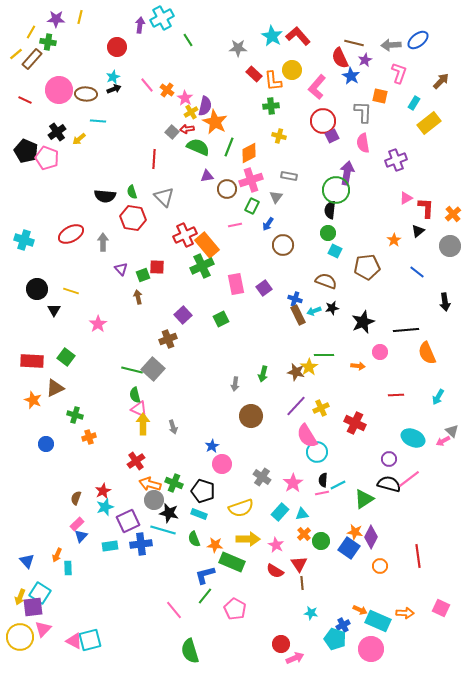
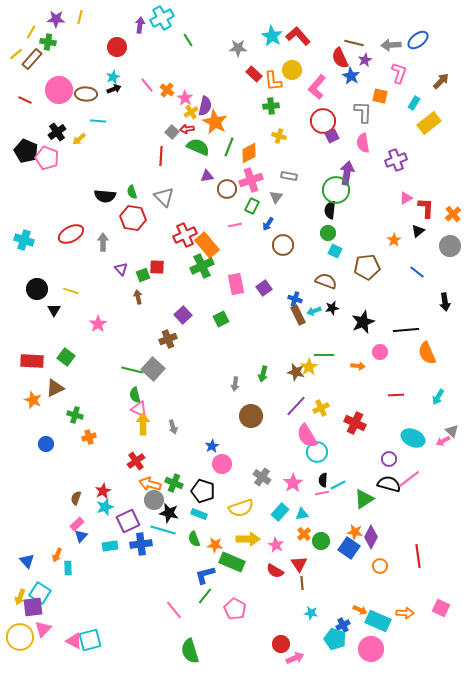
red line at (154, 159): moved 7 px right, 3 px up
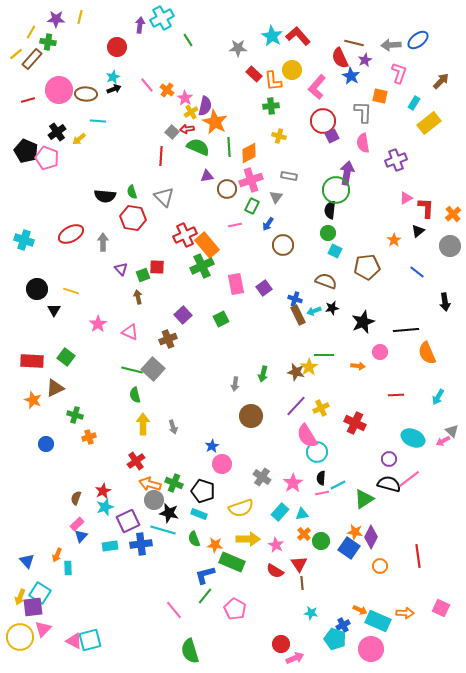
red line at (25, 100): moved 3 px right; rotated 40 degrees counterclockwise
green line at (229, 147): rotated 24 degrees counterclockwise
pink triangle at (139, 409): moved 9 px left, 77 px up
black semicircle at (323, 480): moved 2 px left, 2 px up
